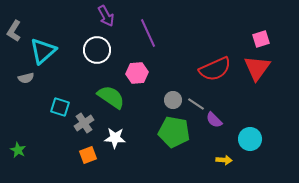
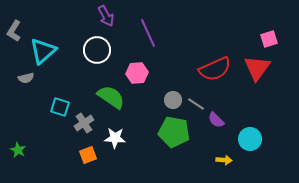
pink square: moved 8 px right
purple semicircle: moved 2 px right
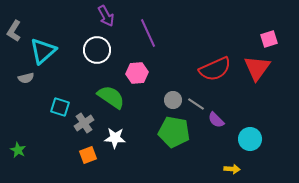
yellow arrow: moved 8 px right, 9 px down
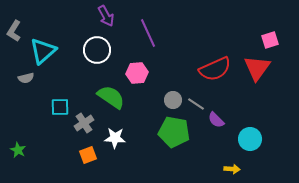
pink square: moved 1 px right, 1 px down
cyan square: rotated 18 degrees counterclockwise
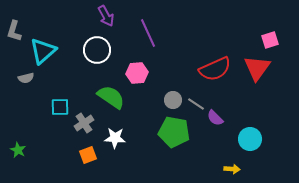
gray L-shape: rotated 15 degrees counterclockwise
purple semicircle: moved 1 px left, 2 px up
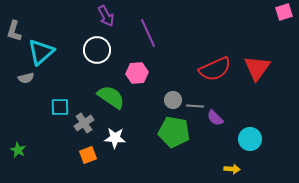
pink square: moved 14 px right, 28 px up
cyan triangle: moved 2 px left, 1 px down
gray line: moved 1 px left, 2 px down; rotated 30 degrees counterclockwise
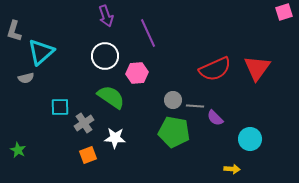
purple arrow: rotated 10 degrees clockwise
white circle: moved 8 px right, 6 px down
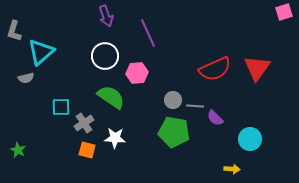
cyan square: moved 1 px right
orange square: moved 1 px left, 5 px up; rotated 36 degrees clockwise
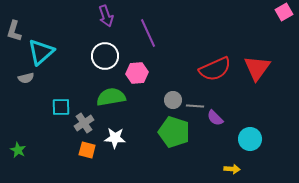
pink square: rotated 12 degrees counterclockwise
green semicircle: rotated 44 degrees counterclockwise
green pentagon: rotated 8 degrees clockwise
